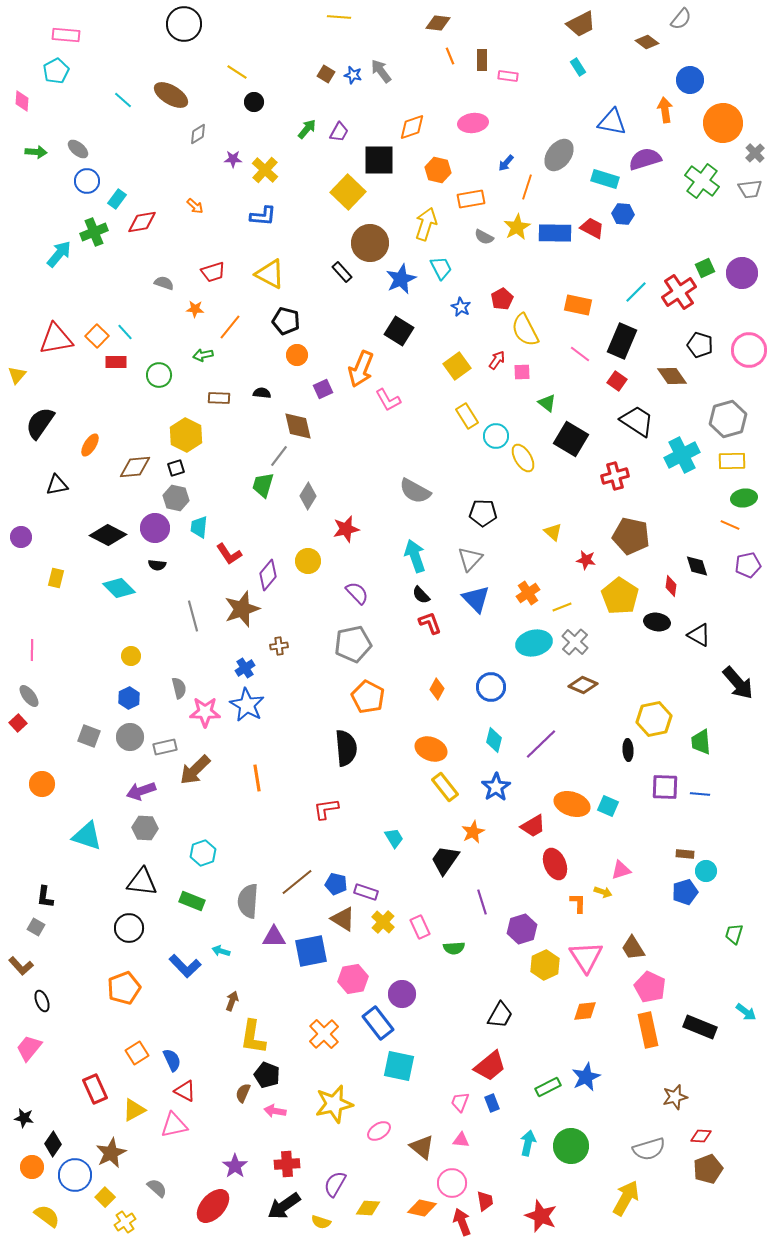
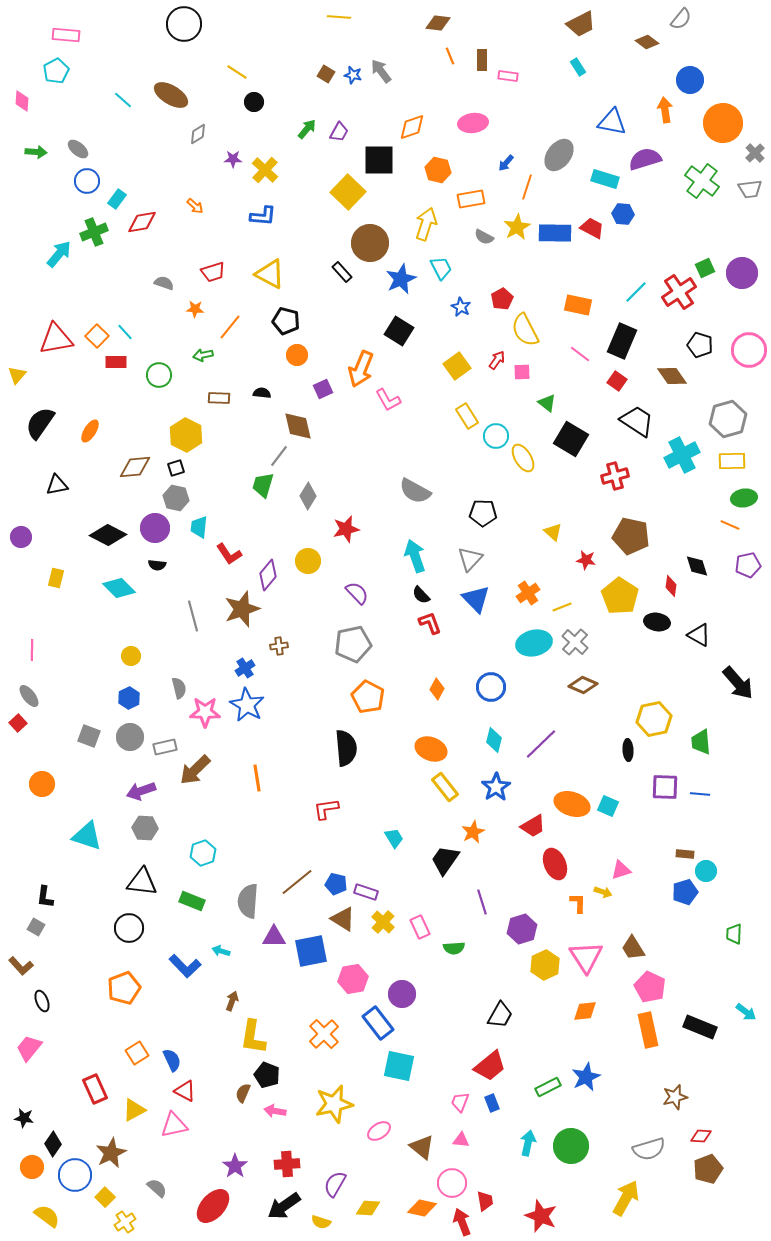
orange ellipse at (90, 445): moved 14 px up
green trapezoid at (734, 934): rotated 15 degrees counterclockwise
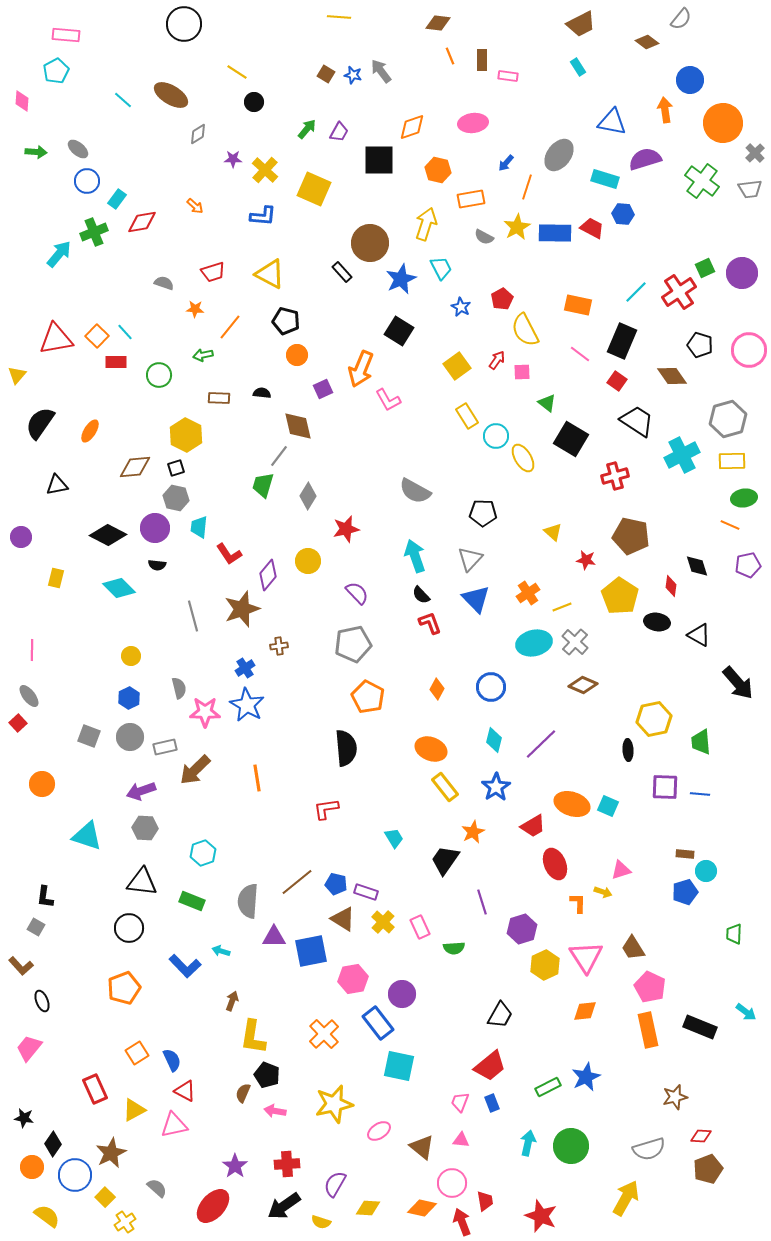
yellow square at (348, 192): moved 34 px left, 3 px up; rotated 20 degrees counterclockwise
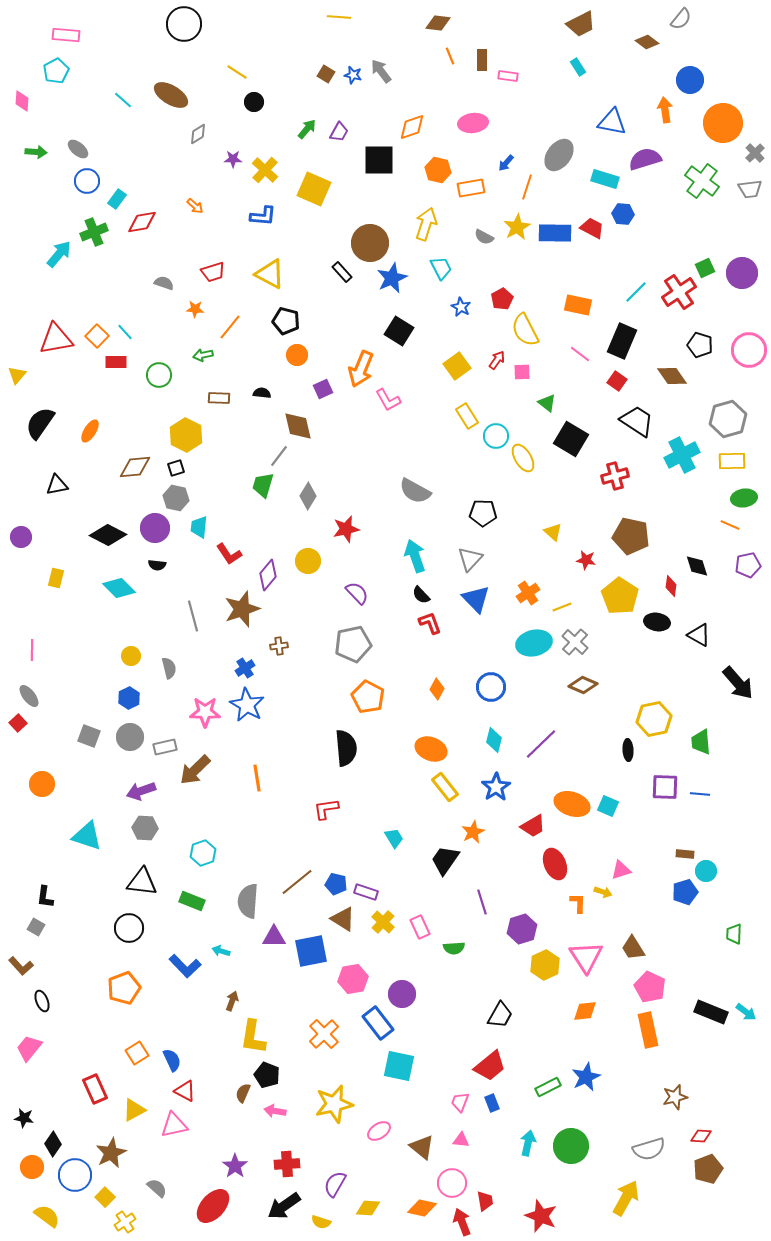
orange rectangle at (471, 199): moved 11 px up
blue star at (401, 279): moved 9 px left, 1 px up
gray semicircle at (179, 688): moved 10 px left, 20 px up
black rectangle at (700, 1027): moved 11 px right, 15 px up
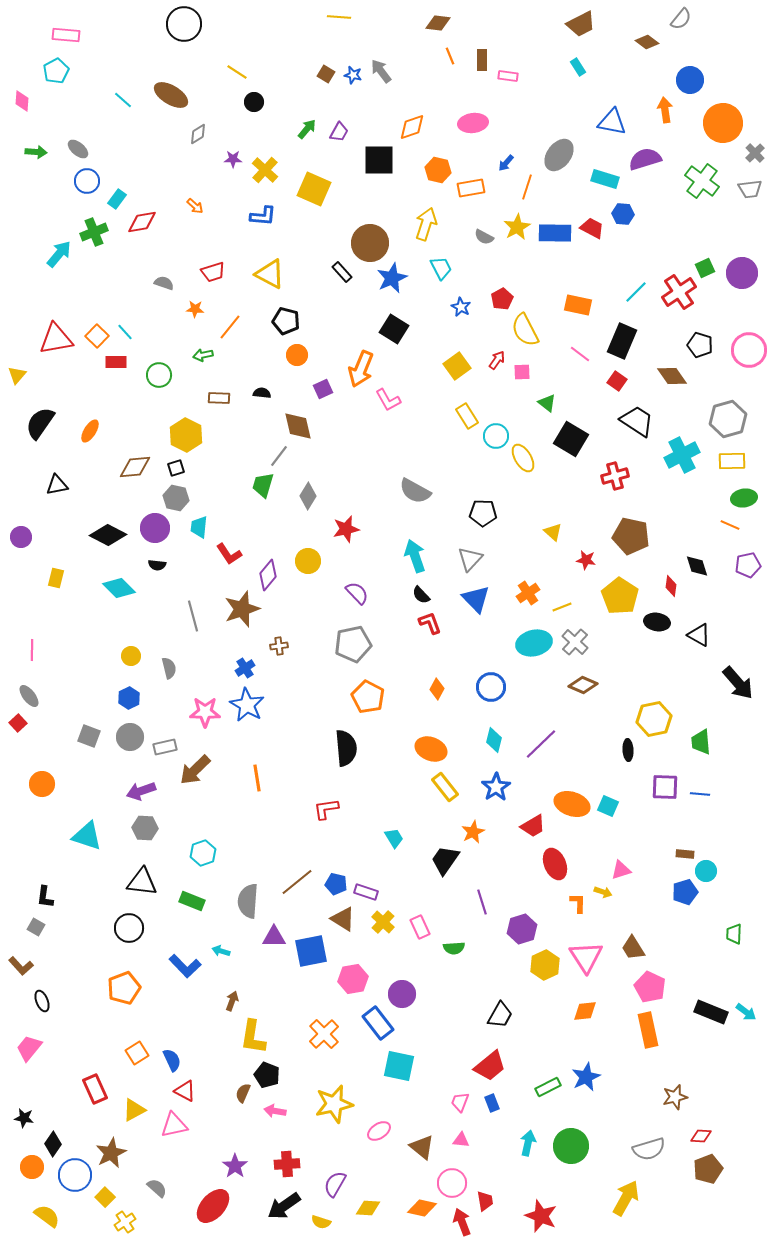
black square at (399, 331): moved 5 px left, 2 px up
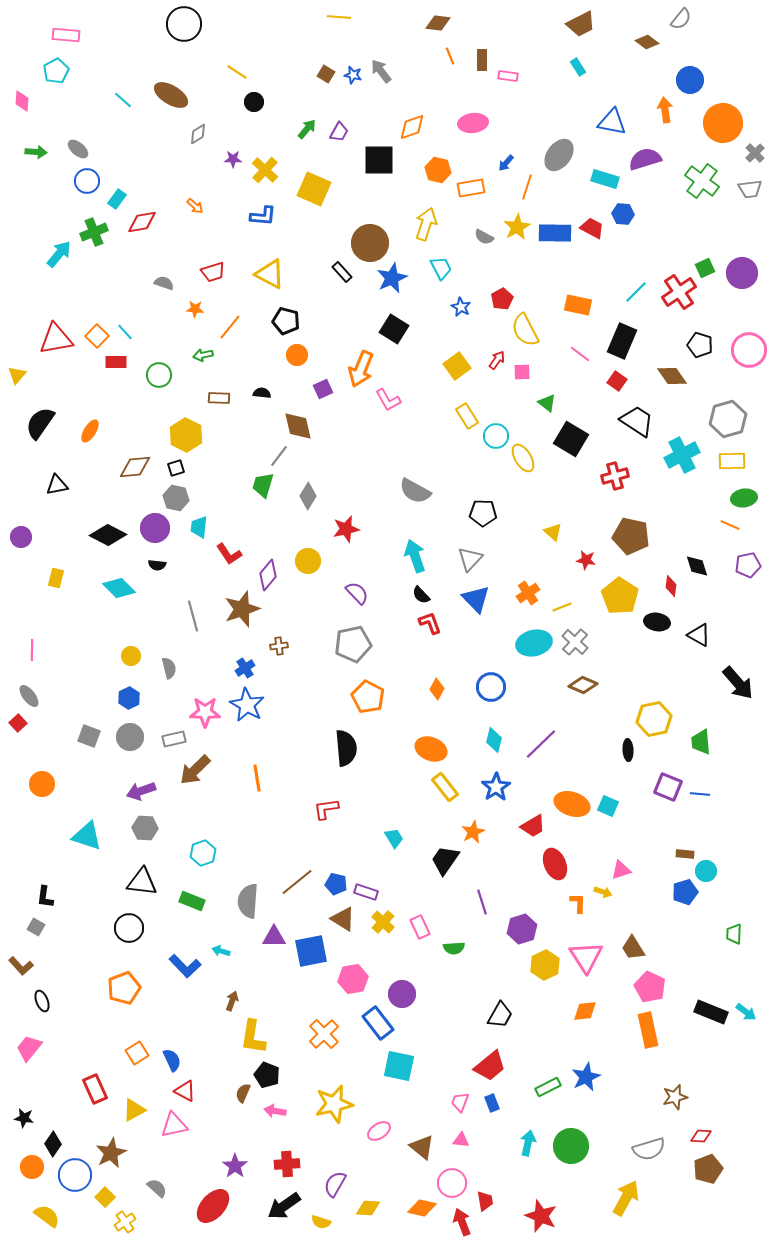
gray rectangle at (165, 747): moved 9 px right, 8 px up
purple square at (665, 787): moved 3 px right; rotated 20 degrees clockwise
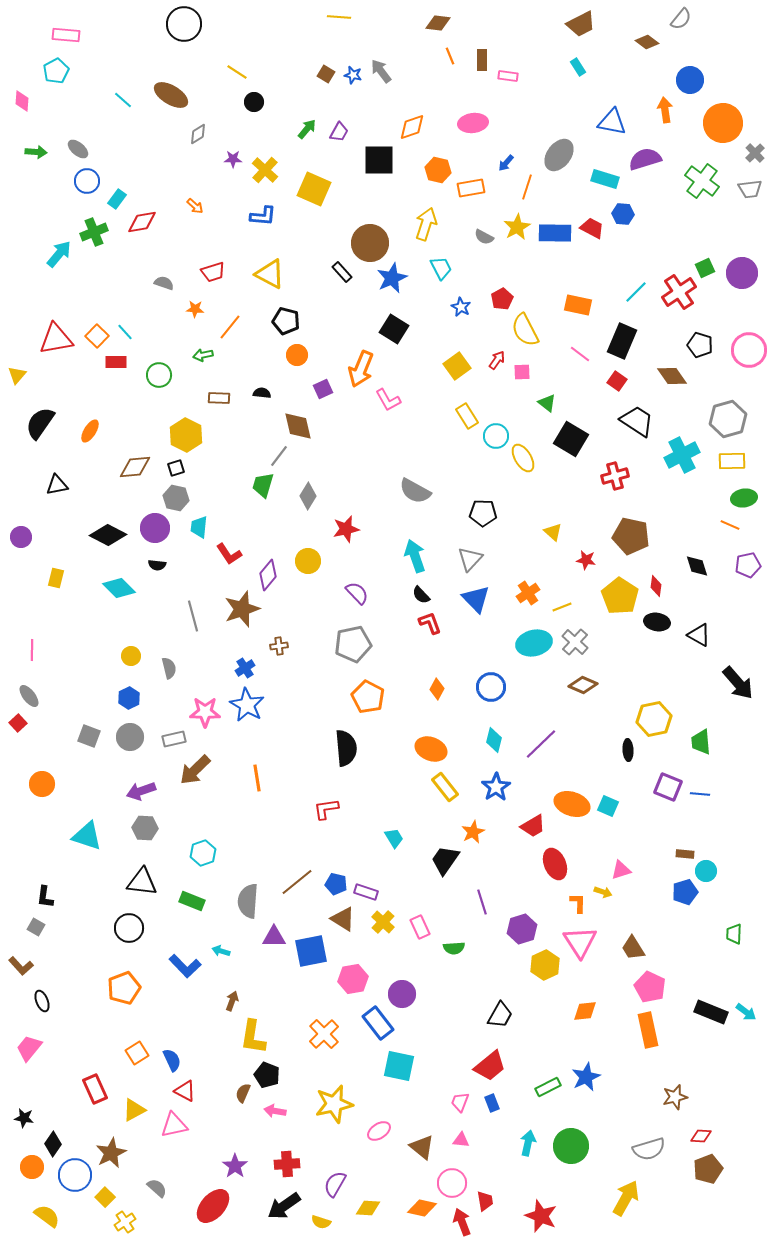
red diamond at (671, 586): moved 15 px left
pink triangle at (586, 957): moved 6 px left, 15 px up
